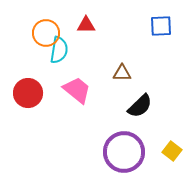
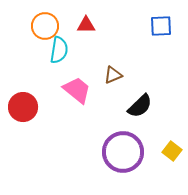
orange circle: moved 1 px left, 7 px up
brown triangle: moved 9 px left, 2 px down; rotated 24 degrees counterclockwise
red circle: moved 5 px left, 14 px down
purple circle: moved 1 px left
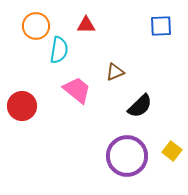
orange circle: moved 9 px left
brown triangle: moved 2 px right, 3 px up
red circle: moved 1 px left, 1 px up
purple circle: moved 4 px right, 4 px down
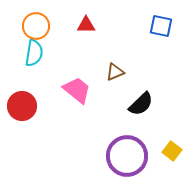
blue square: rotated 15 degrees clockwise
cyan semicircle: moved 25 px left, 3 px down
black semicircle: moved 1 px right, 2 px up
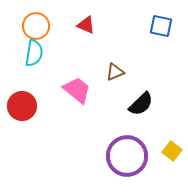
red triangle: rotated 24 degrees clockwise
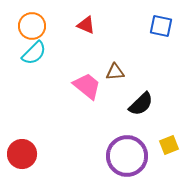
orange circle: moved 4 px left
cyan semicircle: rotated 36 degrees clockwise
brown triangle: rotated 18 degrees clockwise
pink trapezoid: moved 10 px right, 4 px up
red circle: moved 48 px down
yellow square: moved 3 px left, 6 px up; rotated 30 degrees clockwise
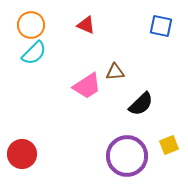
orange circle: moved 1 px left, 1 px up
pink trapezoid: rotated 108 degrees clockwise
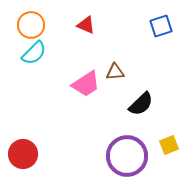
blue square: rotated 30 degrees counterclockwise
pink trapezoid: moved 1 px left, 2 px up
red circle: moved 1 px right
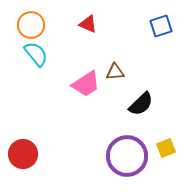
red triangle: moved 2 px right, 1 px up
cyan semicircle: moved 2 px right, 1 px down; rotated 84 degrees counterclockwise
yellow square: moved 3 px left, 3 px down
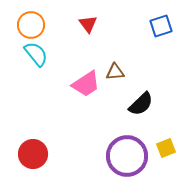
red triangle: rotated 30 degrees clockwise
red circle: moved 10 px right
